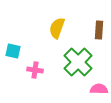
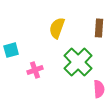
brown rectangle: moved 2 px up
cyan square: moved 2 px left, 1 px up; rotated 28 degrees counterclockwise
pink cross: rotated 28 degrees counterclockwise
pink semicircle: rotated 84 degrees clockwise
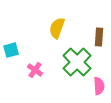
brown rectangle: moved 9 px down
green cross: moved 1 px left
pink cross: rotated 35 degrees counterclockwise
pink semicircle: moved 3 px up
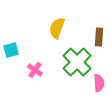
pink semicircle: moved 3 px up
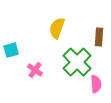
pink semicircle: moved 3 px left, 1 px down
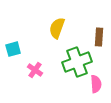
cyan square: moved 2 px right, 1 px up
green cross: rotated 24 degrees clockwise
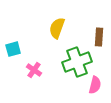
pink cross: moved 1 px left
pink semicircle: moved 1 px left, 1 px down; rotated 18 degrees clockwise
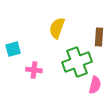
pink cross: rotated 28 degrees counterclockwise
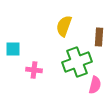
yellow semicircle: moved 7 px right, 2 px up
cyan square: rotated 14 degrees clockwise
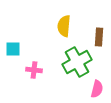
yellow semicircle: rotated 15 degrees counterclockwise
green cross: rotated 8 degrees counterclockwise
pink semicircle: moved 2 px right, 4 px down
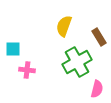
yellow semicircle: rotated 15 degrees clockwise
brown rectangle: rotated 36 degrees counterclockwise
pink cross: moved 7 px left
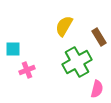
yellow semicircle: rotated 10 degrees clockwise
pink cross: rotated 28 degrees counterclockwise
